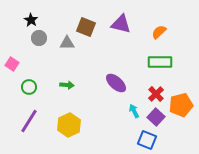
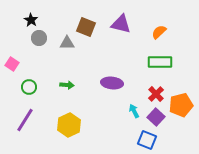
purple ellipse: moved 4 px left; rotated 35 degrees counterclockwise
purple line: moved 4 px left, 1 px up
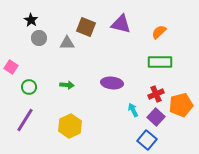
pink square: moved 1 px left, 3 px down
red cross: rotated 21 degrees clockwise
cyan arrow: moved 1 px left, 1 px up
yellow hexagon: moved 1 px right, 1 px down
blue square: rotated 18 degrees clockwise
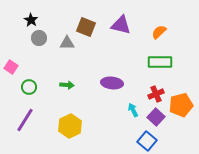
purple triangle: moved 1 px down
blue square: moved 1 px down
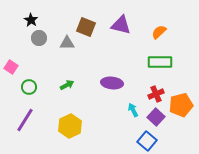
green arrow: rotated 32 degrees counterclockwise
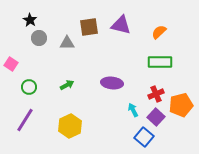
black star: moved 1 px left
brown square: moved 3 px right; rotated 30 degrees counterclockwise
pink square: moved 3 px up
blue square: moved 3 px left, 4 px up
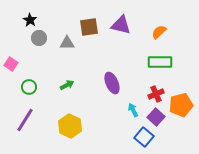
purple ellipse: rotated 60 degrees clockwise
yellow hexagon: rotated 10 degrees counterclockwise
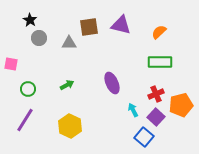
gray triangle: moved 2 px right
pink square: rotated 24 degrees counterclockwise
green circle: moved 1 px left, 2 px down
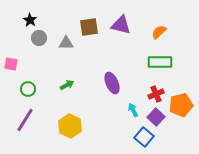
gray triangle: moved 3 px left
